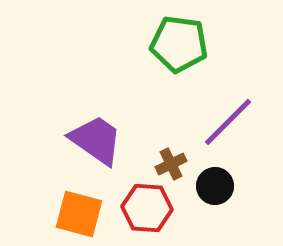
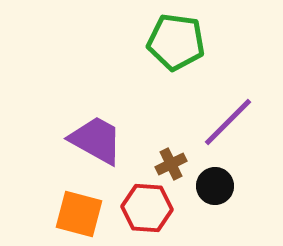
green pentagon: moved 3 px left, 2 px up
purple trapezoid: rotated 6 degrees counterclockwise
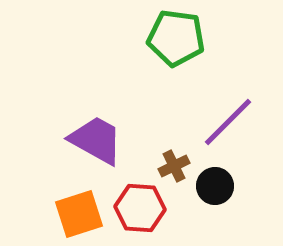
green pentagon: moved 4 px up
brown cross: moved 3 px right, 2 px down
red hexagon: moved 7 px left
orange square: rotated 33 degrees counterclockwise
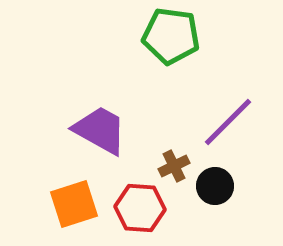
green pentagon: moved 5 px left, 2 px up
purple trapezoid: moved 4 px right, 10 px up
orange square: moved 5 px left, 10 px up
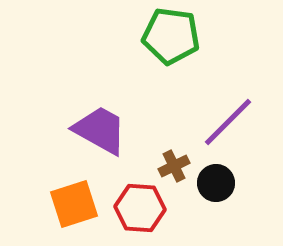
black circle: moved 1 px right, 3 px up
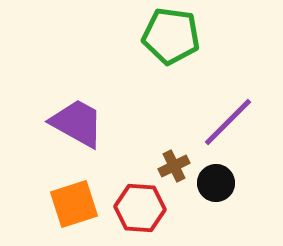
purple trapezoid: moved 23 px left, 7 px up
